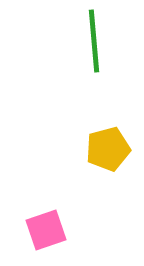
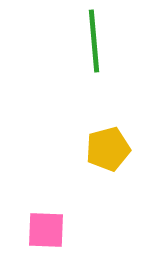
pink square: rotated 21 degrees clockwise
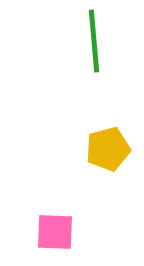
pink square: moved 9 px right, 2 px down
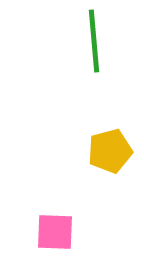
yellow pentagon: moved 2 px right, 2 px down
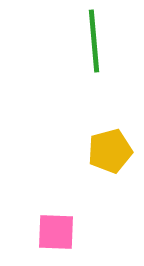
pink square: moved 1 px right
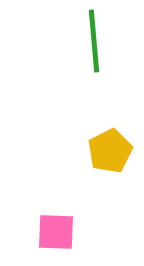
yellow pentagon: rotated 12 degrees counterclockwise
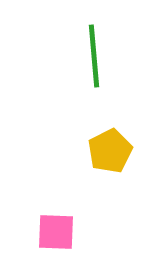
green line: moved 15 px down
